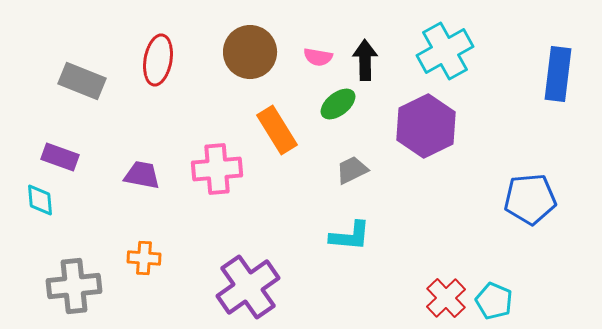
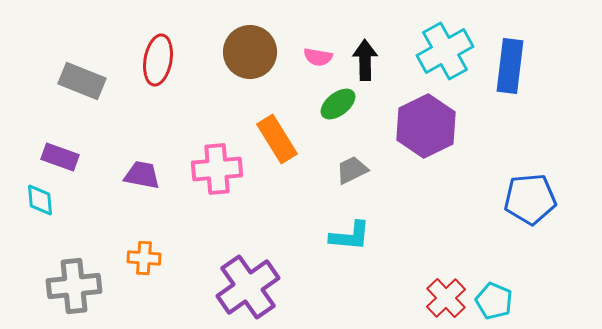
blue rectangle: moved 48 px left, 8 px up
orange rectangle: moved 9 px down
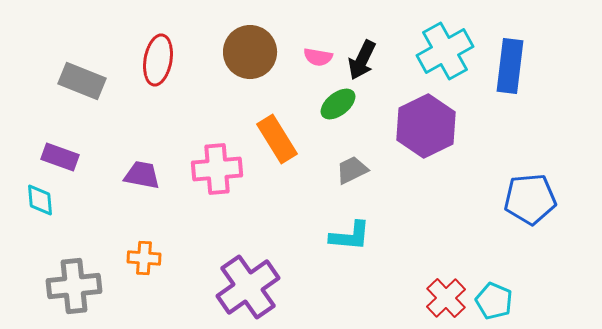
black arrow: moved 3 px left; rotated 153 degrees counterclockwise
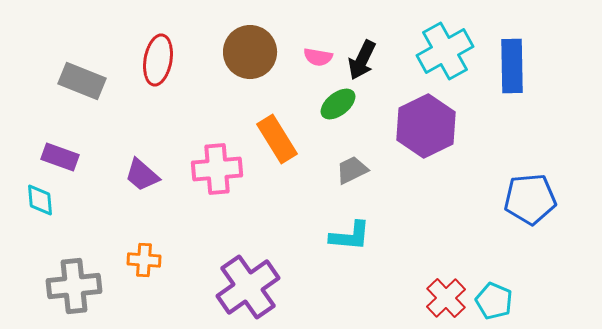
blue rectangle: moved 2 px right; rotated 8 degrees counterclockwise
purple trapezoid: rotated 150 degrees counterclockwise
orange cross: moved 2 px down
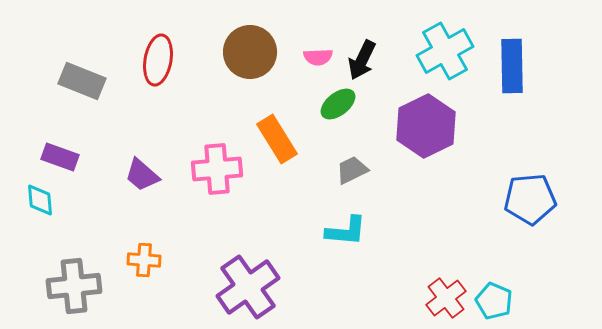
pink semicircle: rotated 12 degrees counterclockwise
cyan L-shape: moved 4 px left, 5 px up
red cross: rotated 6 degrees clockwise
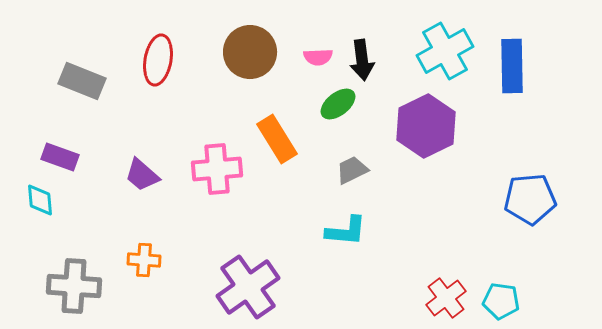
black arrow: rotated 33 degrees counterclockwise
gray cross: rotated 10 degrees clockwise
cyan pentagon: moved 7 px right; rotated 15 degrees counterclockwise
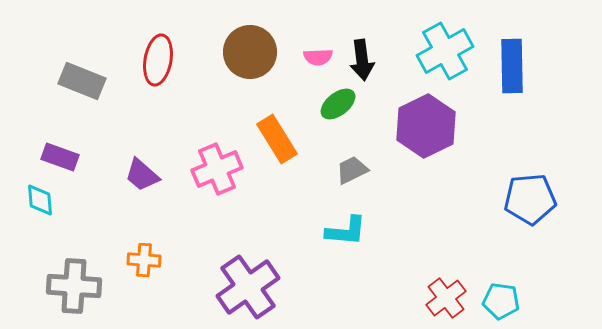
pink cross: rotated 18 degrees counterclockwise
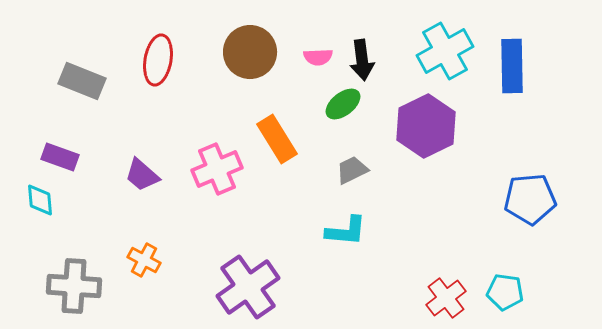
green ellipse: moved 5 px right
orange cross: rotated 24 degrees clockwise
cyan pentagon: moved 4 px right, 9 px up
